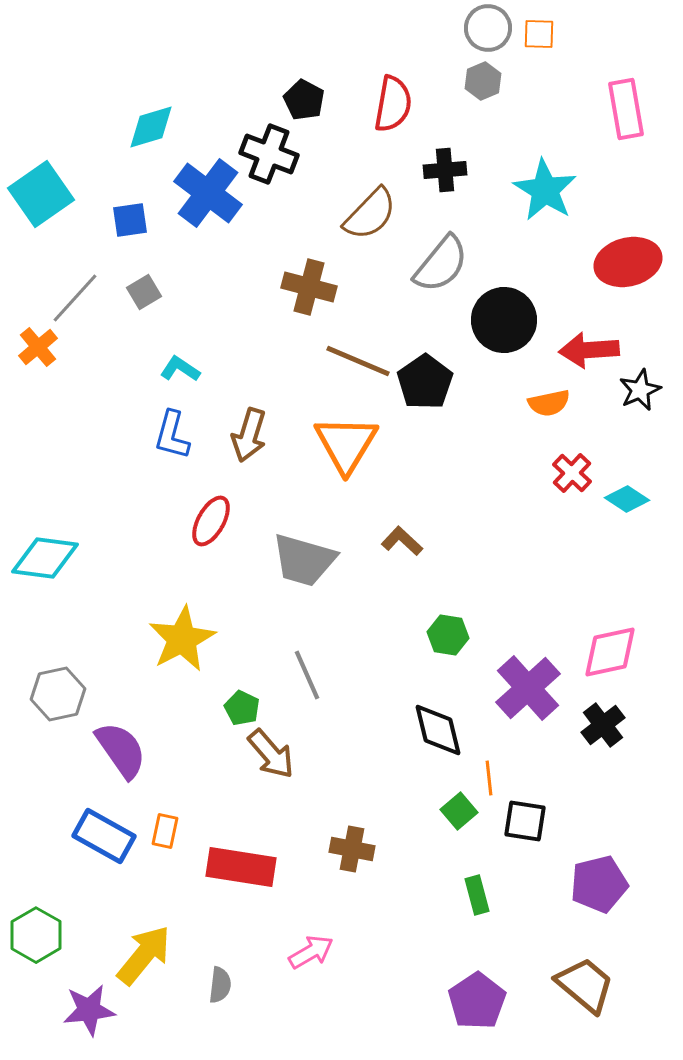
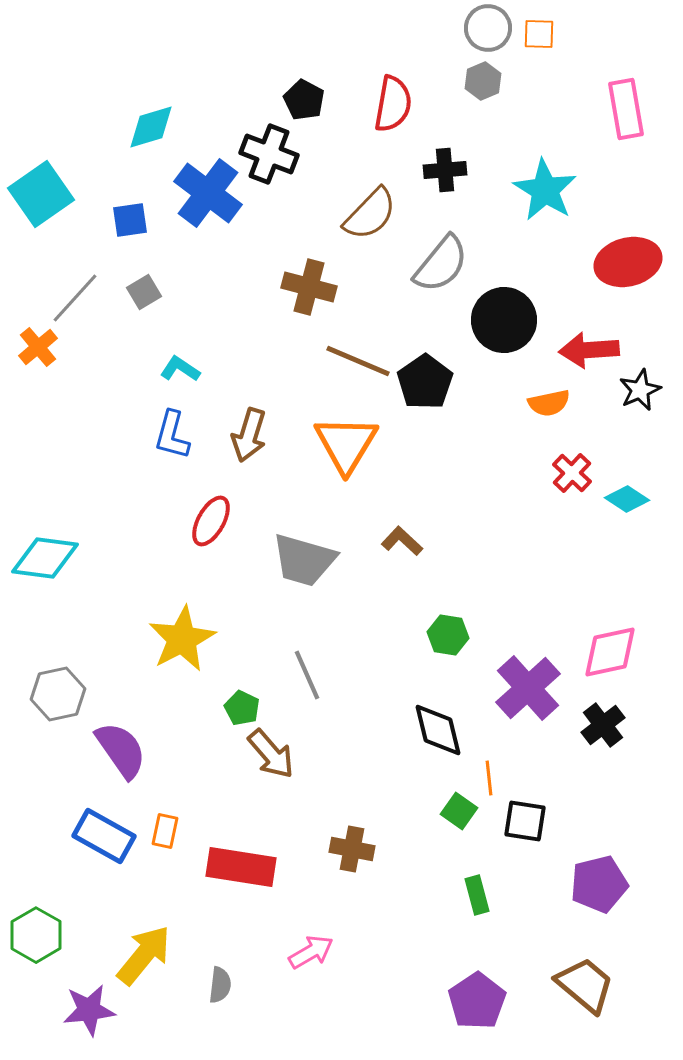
green square at (459, 811): rotated 15 degrees counterclockwise
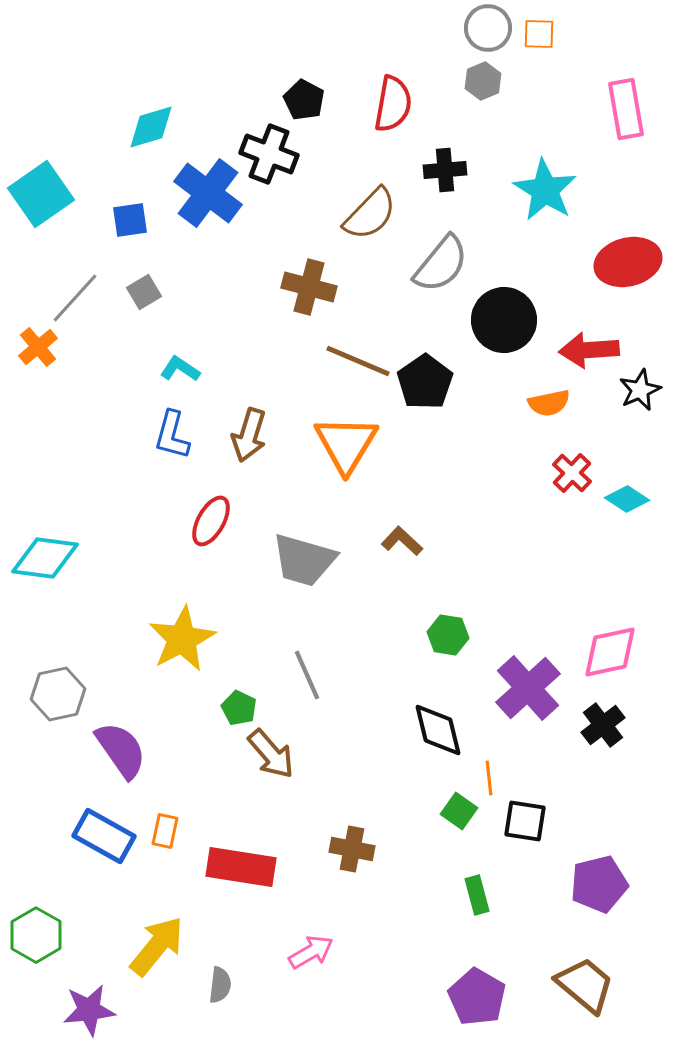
green pentagon at (242, 708): moved 3 px left
yellow arrow at (144, 955): moved 13 px right, 9 px up
purple pentagon at (477, 1001): moved 4 px up; rotated 8 degrees counterclockwise
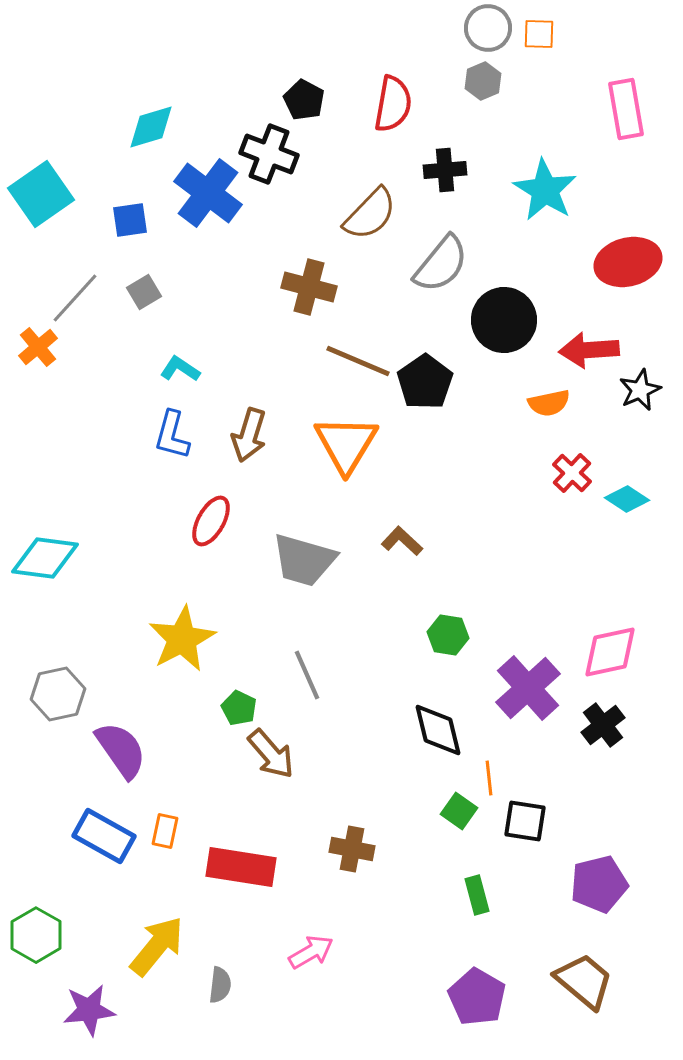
brown trapezoid at (585, 985): moved 1 px left, 4 px up
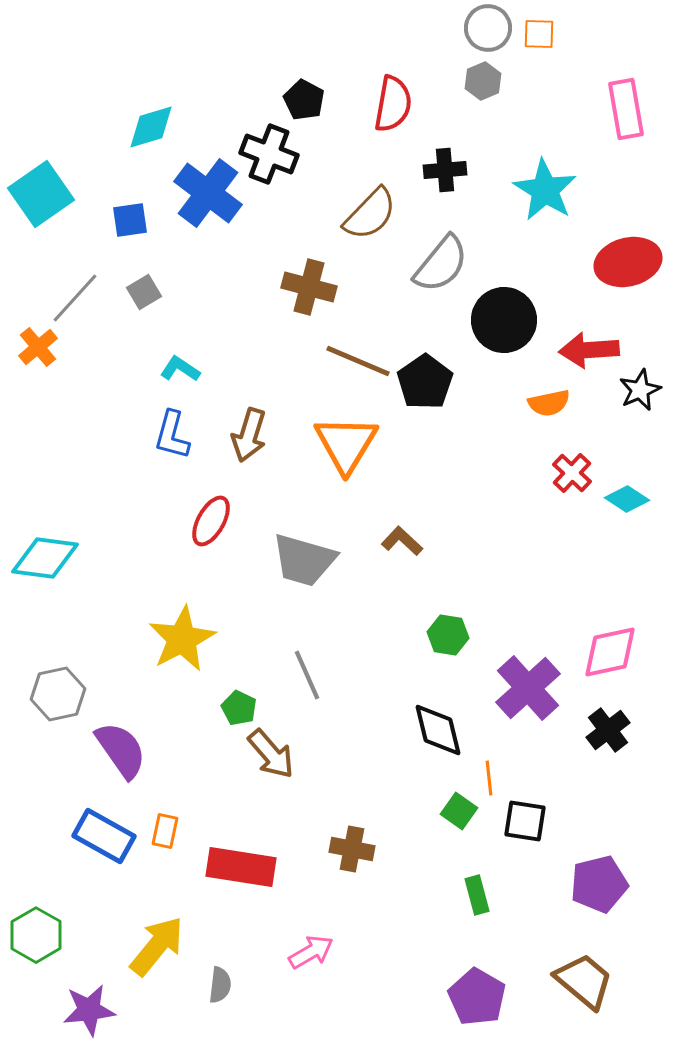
black cross at (603, 725): moved 5 px right, 5 px down
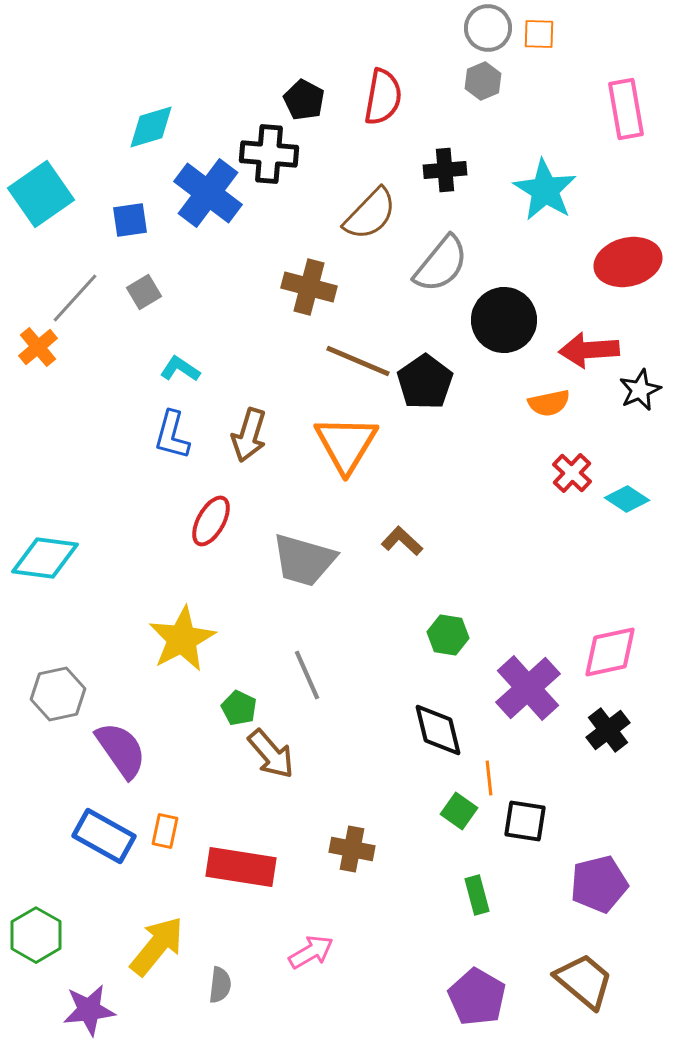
red semicircle at (393, 104): moved 10 px left, 7 px up
black cross at (269, 154): rotated 16 degrees counterclockwise
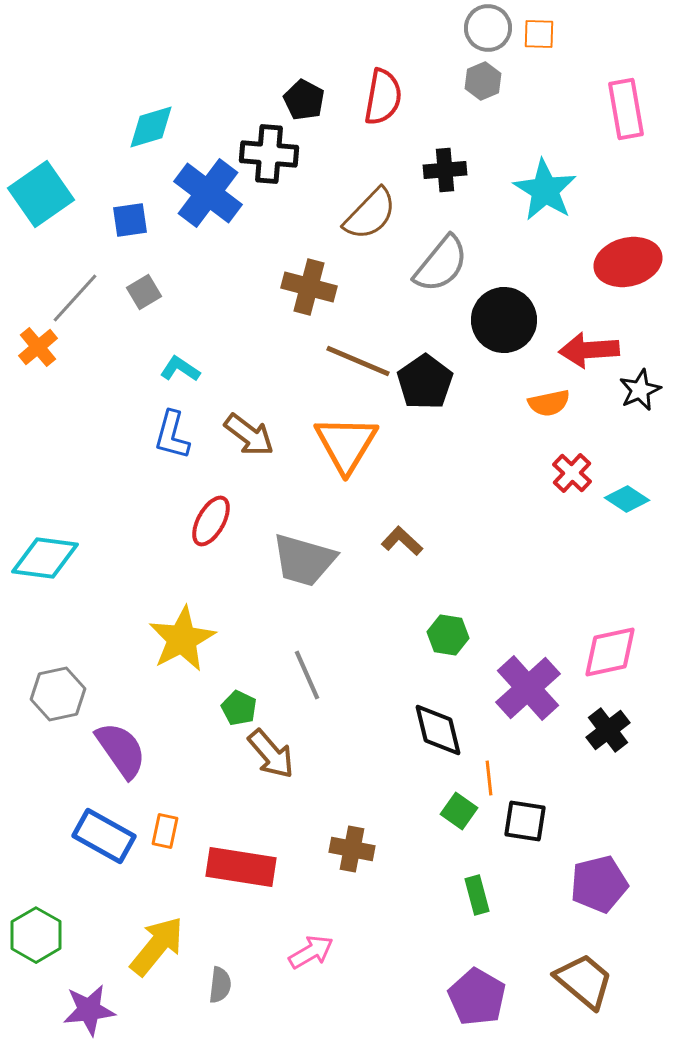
brown arrow at (249, 435): rotated 70 degrees counterclockwise
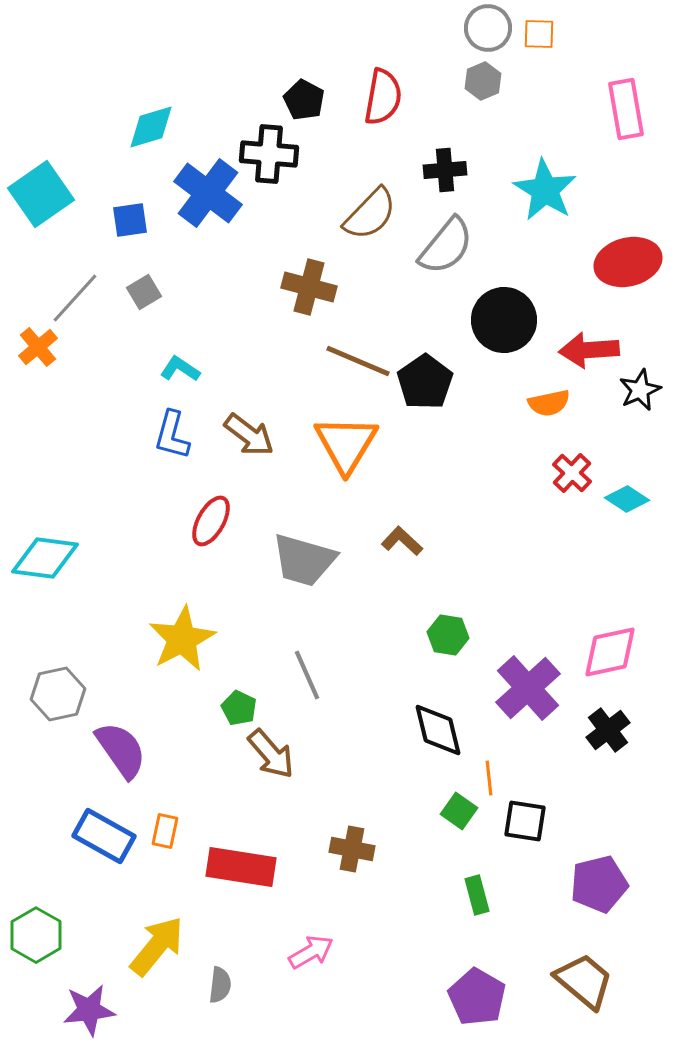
gray semicircle at (441, 264): moved 5 px right, 18 px up
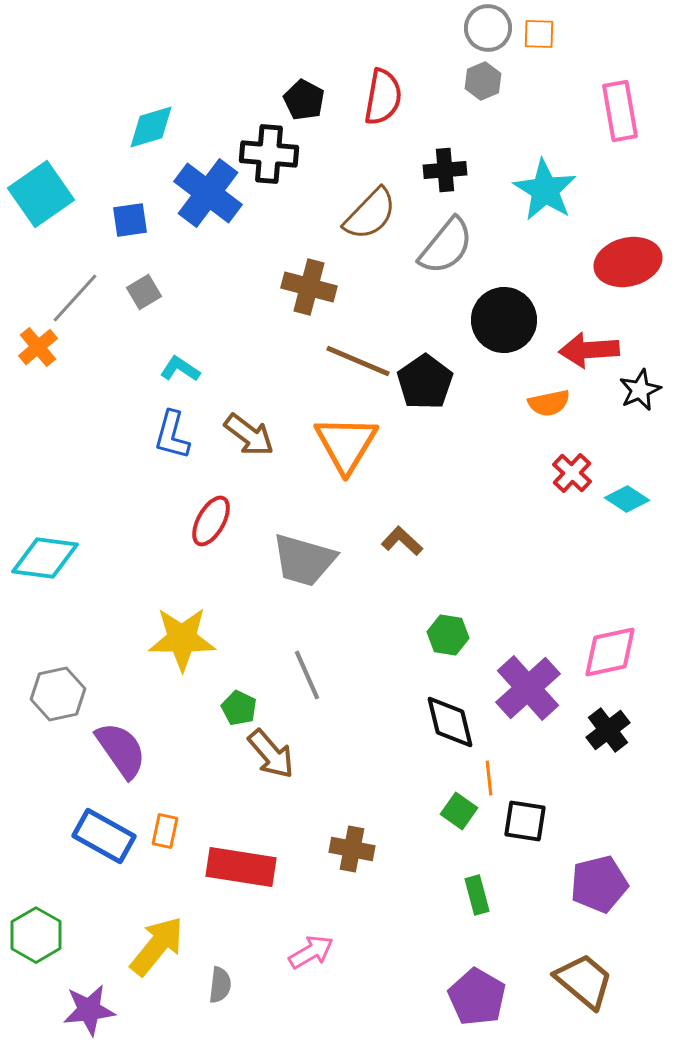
pink rectangle at (626, 109): moved 6 px left, 2 px down
yellow star at (182, 639): rotated 28 degrees clockwise
black diamond at (438, 730): moved 12 px right, 8 px up
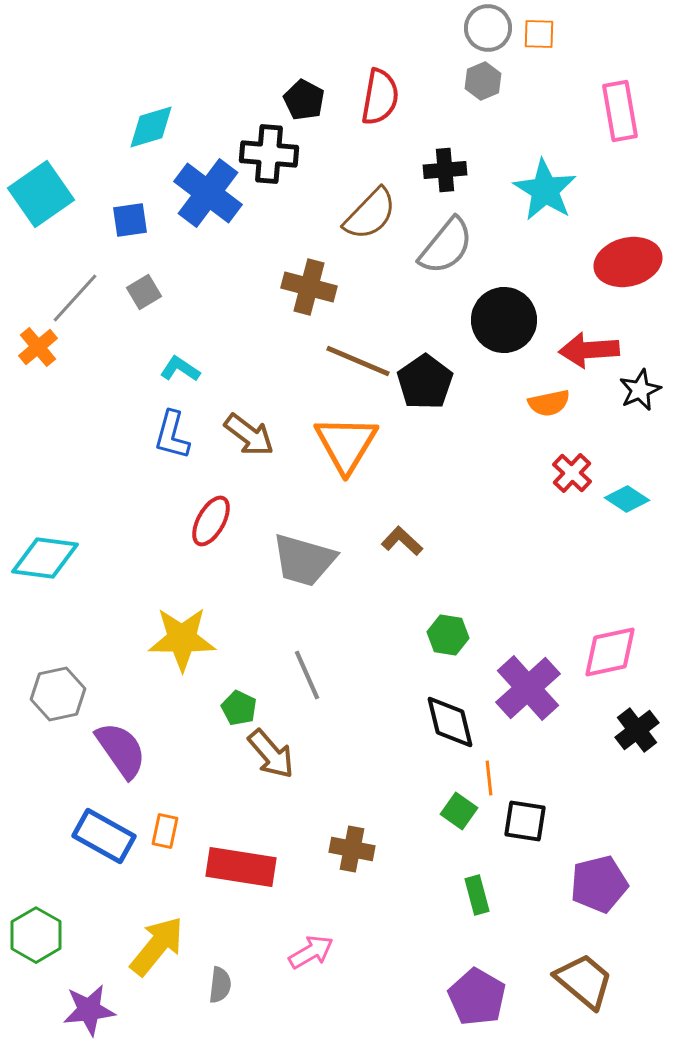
red semicircle at (383, 97): moved 3 px left
black cross at (608, 730): moved 29 px right
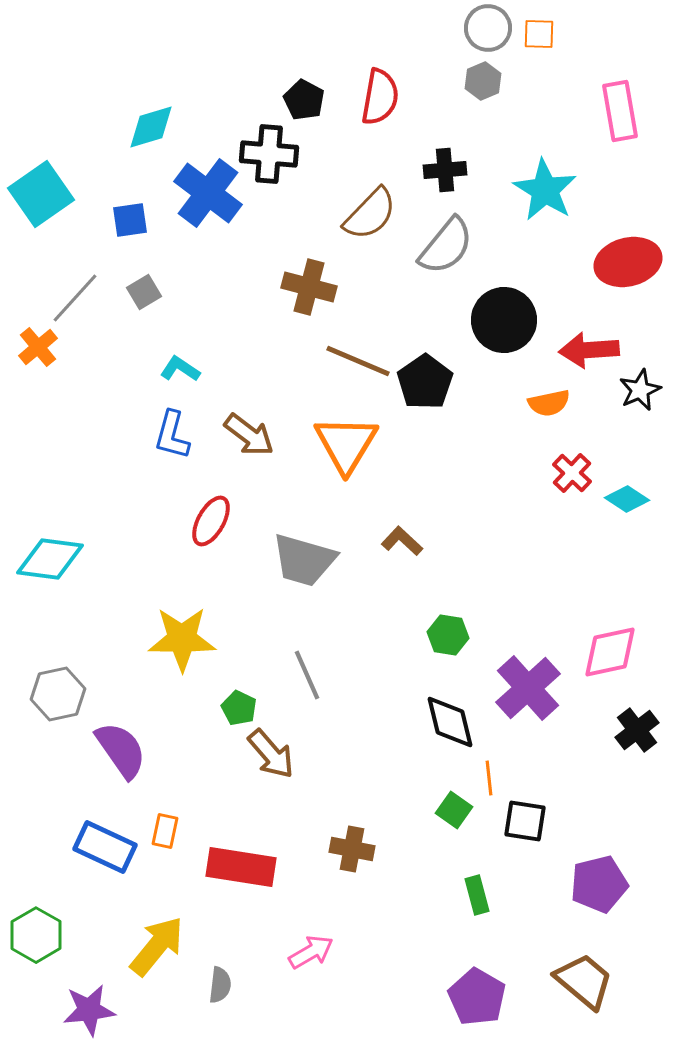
cyan diamond at (45, 558): moved 5 px right, 1 px down
green square at (459, 811): moved 5 px left, 1 px up
blue rectangle at (104, 836): moved 1 px right, 11 px down; rotated 4 degrees counterclockwise
